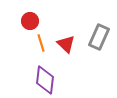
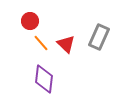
orange line: rotated 24 degrees counterclockwise
purple diamond: moved 1 px left, 1 px up
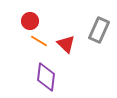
gray rectangle: moved 7 px up
orange line: moved 2 px left, 2 px up; rotated 18 degrees counterclockwise
purple diamond: moved 2 px right, 2 px up
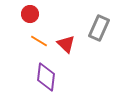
red circle: moved 7 px up
gray rectangle: moved 2 px up
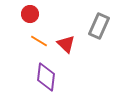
gray rectangle: moved 2 px up
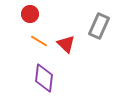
purple diamond: moved 2 px left, 1 px down
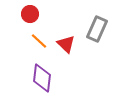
gray rectangle: moved 2 px left, 3 px down
orange line: rotated 12 degrees clockwise
purple diamond: moved 2 px left
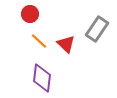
gray rectangle: rotated 10 degrees clockwise
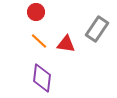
red circle: moved 6 px right, 2 px up
red triangle: rotated 36 degrees counterclockwise
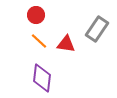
red circle: moved 3 px down
